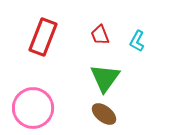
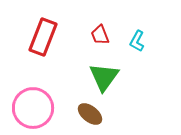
green triangle: moved 1 px left, 1 px up
brown ellipse: moved 14 px left
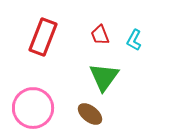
cyan L-shape: moved 3 px left, 1 px up
